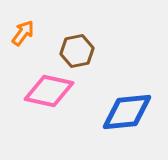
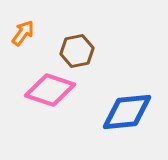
pink diamond: moved 1 px right, 1 px up; rotated 6 degrees clockwise
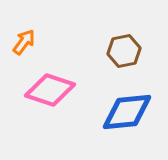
orange arrow: moved 1 px right, 9 px down
brown hexagon: moved 47 px right
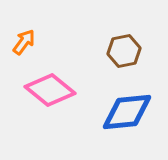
pink diamond: rotated 21 degrees clockwise
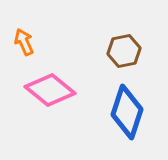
orange arrow: rotated 60 degrees counterclockwise
blue diamond: rotated 66 degrees counterclockwise
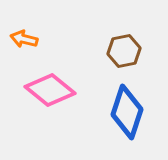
orange arrow: moved 3 px up; rotated 52 degrees counterclockwise
